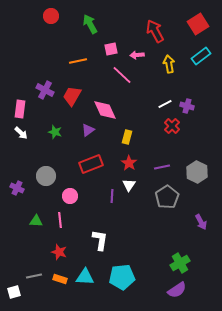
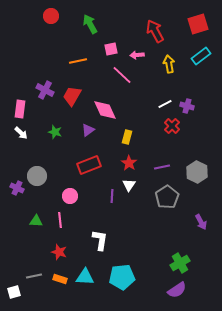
red square at (198, 24): rotated 15 degrees clockwise
red rectangle at (91, 164): moved 2 px left, 1 px down
gray circle at (46, 176): moved 9 px left
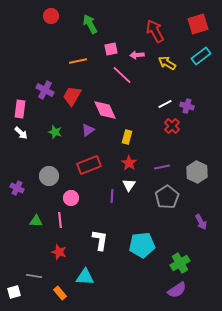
yellow arrow at (169, 64): moved 2 px left, 1 px up; rotated 48 degrees counterclockwise
gray circle at (37, 176): moved 12 px right
pink circle at (70, 196): moved 1 px right, 2 px down
gray line at (34, 276): rotated 21 degrees clockwise
cyan pentagon at (122, 277): moved 20 px right, 32 px up
orange rectangle at (60, 279): moved 14 px down; rotated 32 degrees clockwise
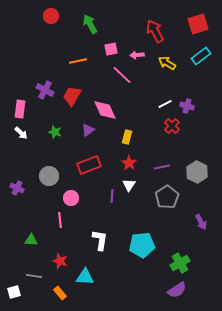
green triangle at (36, 221): moved 5 px left, 19 px down
red star at (59, 252): moved 1 px right, 9 px down
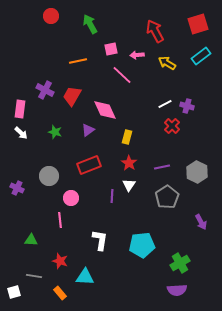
purple semicircle at (177, 290): rotated 30 degrees clockwise
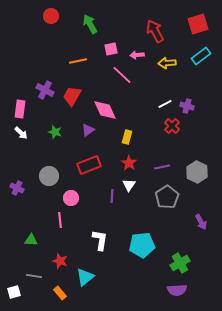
yellow arrow at (167, 63): rotated 36 degrees counterclockwise
cyan triangle at (85, 277): rotated 42 degrees counterclockwise
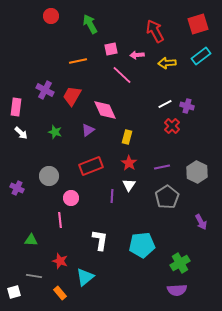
pink rectangle at (20, 109): moved 4 px left, 2 px up
red rectangle at (89, 165): moved 2 px right, 1 px down
